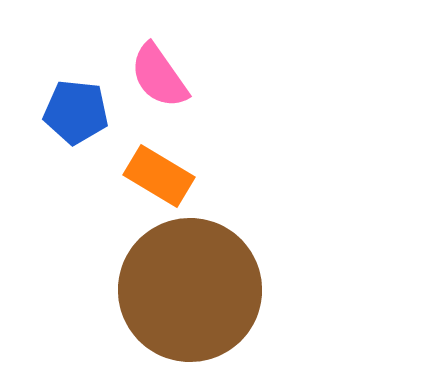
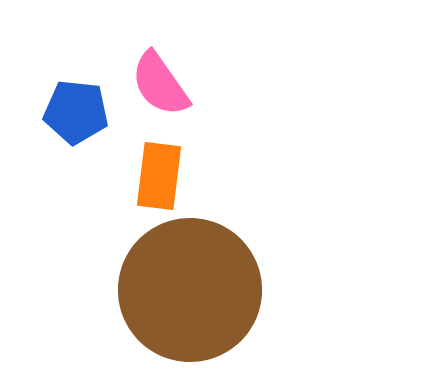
pink semicircle: moved 1 px right, 8 px down
orange rectangle: rotated 66 degrees clockwise
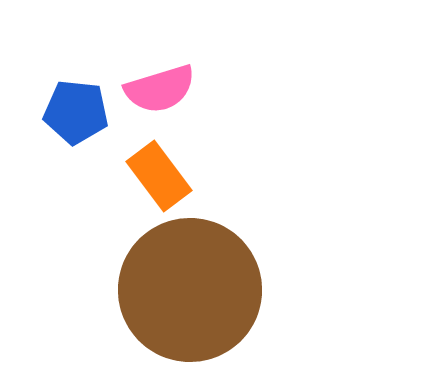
pink semicircle: moved 5 px down; rotated 72 degrees counterclockwise
orange rectangle: rotated 44 degrees counterclockwise
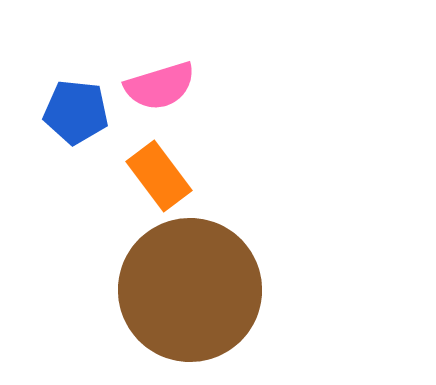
pink semicircle: moved 3 px up
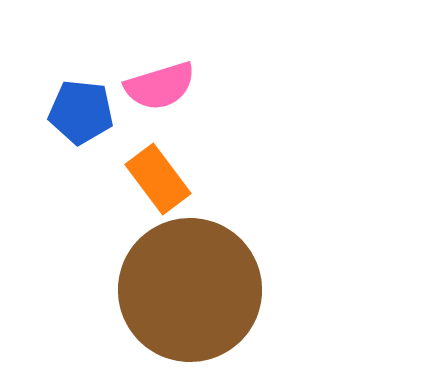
blue pentagon: moved 5 px right
orange rectangle: moved 1 px left, 3 px down
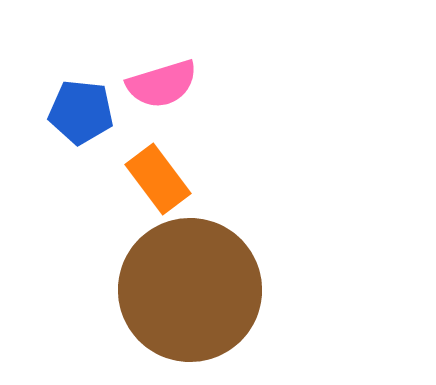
pink semicircle: moved 2 px right, 2 px up
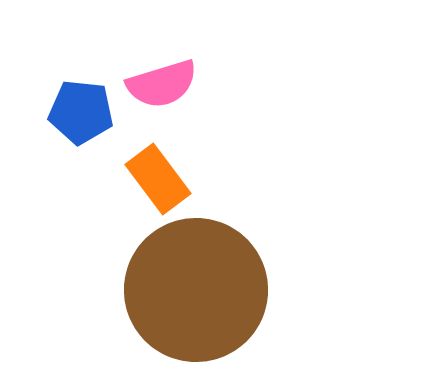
brown circle: moved 6 px right
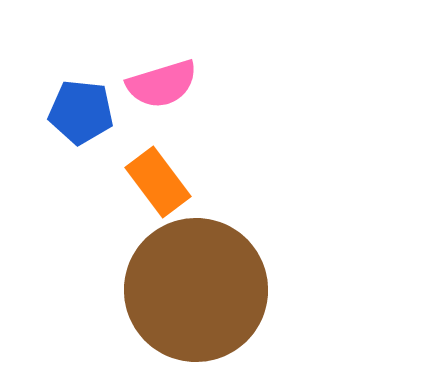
orange rectangle: moved 3 px down
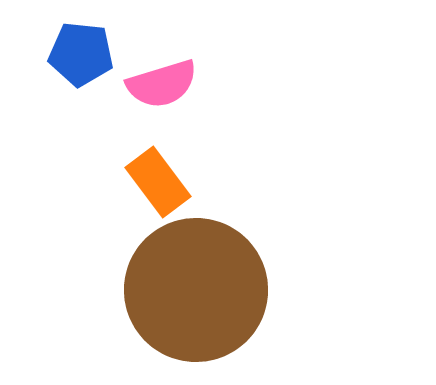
blue pentagon: moved 58 px up
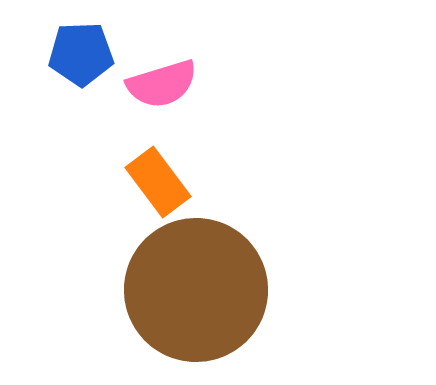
blue pentagon: rotated 8 degrees counterclockwise
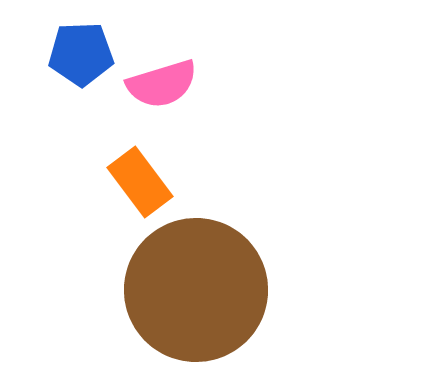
orange rectangle: moved 18 px left
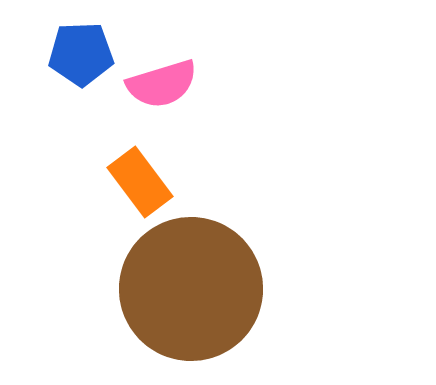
brown circle: moved 5 px left, 1 px up
